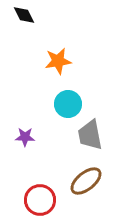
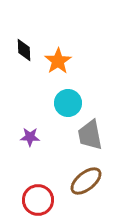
black diamond: moved 35 px down; rotated 25 degrees clockwise
orange star: rotated 24 degrees counterclockwise
cyan circle: moved 1 px up
purple star: moved 5 px right
red circle: moved 2 px left
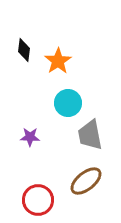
black diamond: rotated 10 degrees clockwise
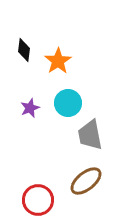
purple star: moved 29 px up; rotated 24 degrees counterclockwise
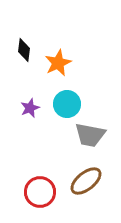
orange star: moved 2 px down; rotated 8 degrees clockwise
cyan circle: moved 1 px left, 1 px down
gray trapezoid: rotated 68 degrees counterclockwise
red circle: moved 2 px right, 8 px up
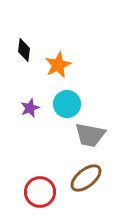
orange star: moved 2 px down
brown ellipse: moved 3 px up
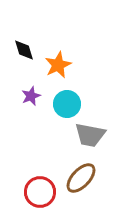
black diamond: rotated 25 degrees counterclockwise
purple star: moved 1 px right, 12 px up
brown ellipse: moved 5 px left; rotated 8 degrees counterclockwise
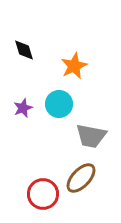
orange star: moved 16 px right, 1 px down
purple star: moved 8 px left, 12 px down
cyan circle: moved 8 px left
gray trapezoid: moved 1 px right, 1 px down
red circle: moved 3 px right, 2 px down
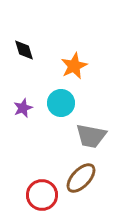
cyan circle: moved 2 px right, 1 px up
red circle: moved 1 px left, 1 px down
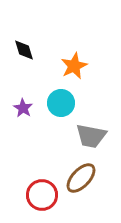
purple star: rotated 18 degrees counterclockwise
